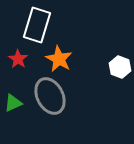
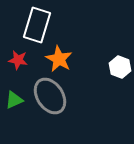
red star: moved 1 px down; rotated 24 degrees counterclockwise
gray ellipse: rotated 6 degrees counterclockwise
green triangle: moved 1 px right, 3 px up
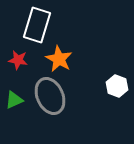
white hexagon: moved 3 px left, 19 px down
gray ellipse: rotated 9 degrees clockwise
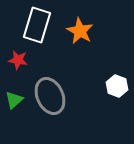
orange star: moved 21 px right, 28 px up
green triangle: rotated 18 degrees counterclockwise
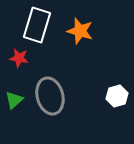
orange star: rotated 12 degrees counterclockwise
red star: moved 1 px right, 2 px up
white hexagon: moved 10 px down; rotated 25 degrees clockwise
gray ellipse: rotated 9 degrees clockwise
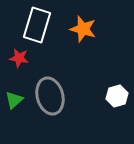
orange star: moved 3 px right, 2 px up
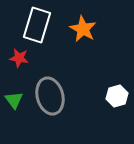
orange star: rotated 12 degrees clockwise
green triangle: rotated 24 degrees counterclockwise
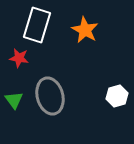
orange star: moved 2 px right, 1 px down
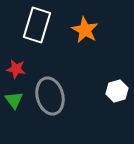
red star: moved 3 px left, 11 px down
white hexagon: moved 5 px up
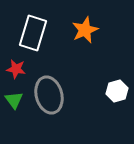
white rectangle: moved 4 px left, 8 px down
orange star: rotated 20 degrees clockwise
gray ellipse: moved 1 px left, 1 px up
